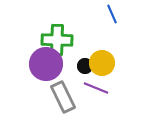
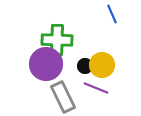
yellow circle: moved 2 px down
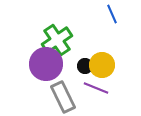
green cross: rotated 36 degrees counterclockwise
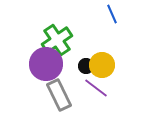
black circle: moved 1 px right
purple line: rotated 15 degrees clockwise
gray rectangle: moved 4 px left, 2 px up
